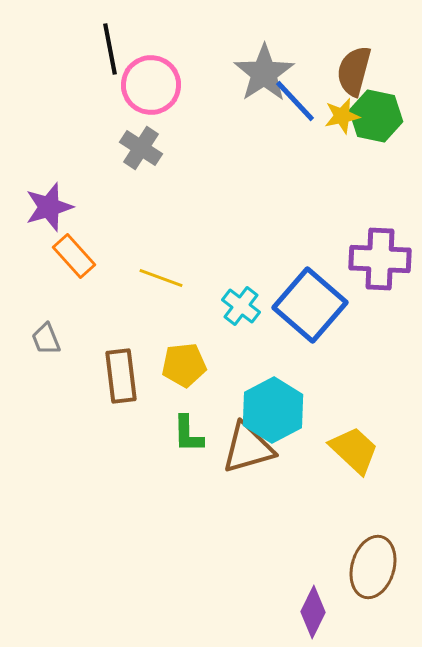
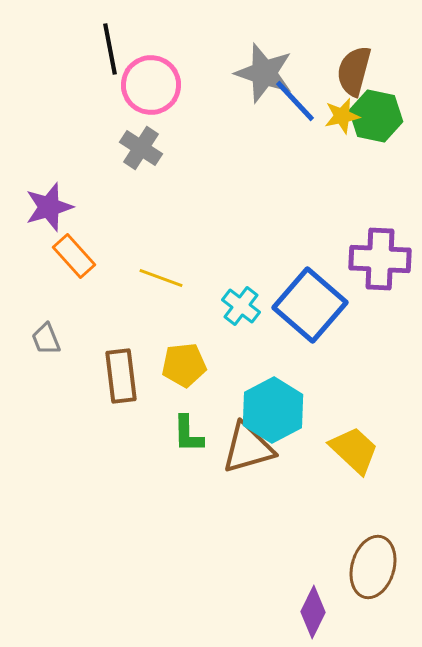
gray star: rotated 20 degrees counterclockwise
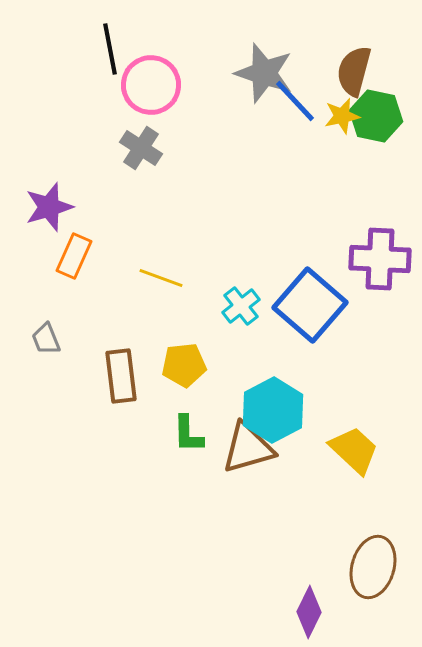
orange rectangle: rotated 66 degrees clockwise
cyan cross: rotated 15 degrees clockwise
purple diamond: moved 4 px left
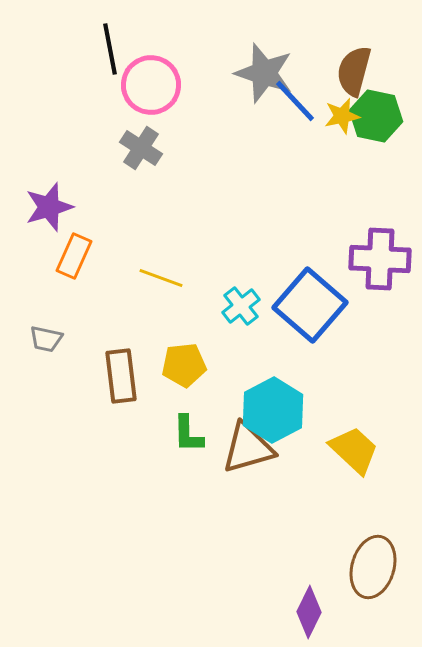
gray trapezoid: rotated 56 degrees counterclockwise
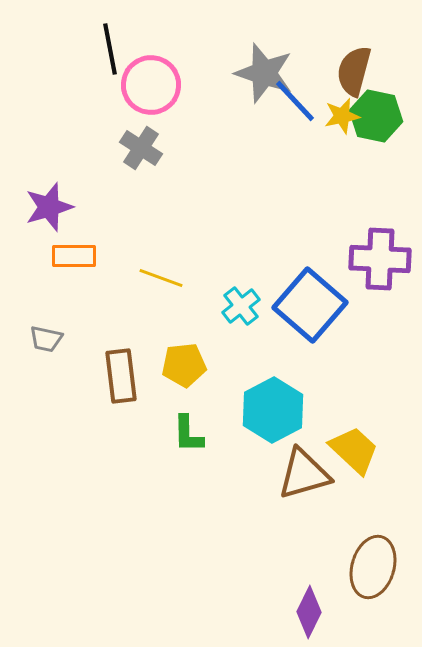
orange rectangle: rotated 66 degrees clockwise
brown triangle: moved 56 px right, 26 px down
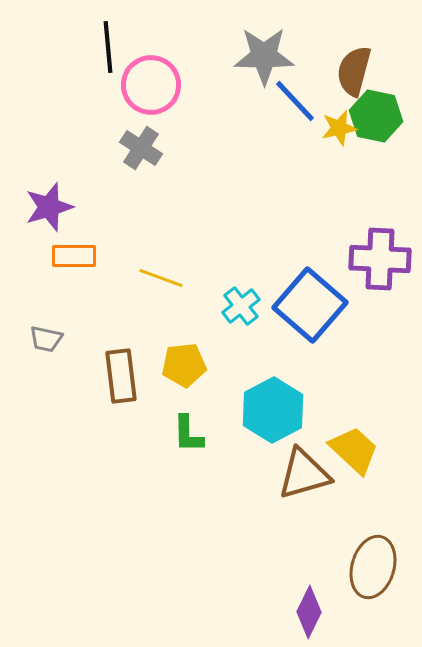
black line: moved 2 px left, 2 px up; rotated 6 degrees clockwise
gray star: moved 17 px up; rotated 18 degrees counterclockwise
yellow star: moved 3 px left, 12 px down
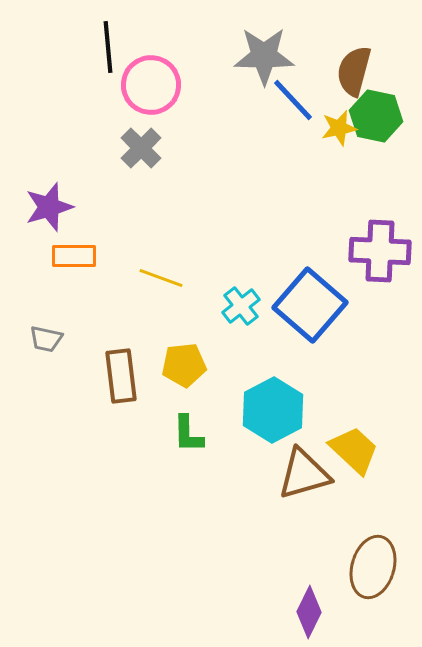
blue line: moved 2 px left, 1 px up
gray cross: rotated 12 degrees clockwise
purple cross: moved 8 px up
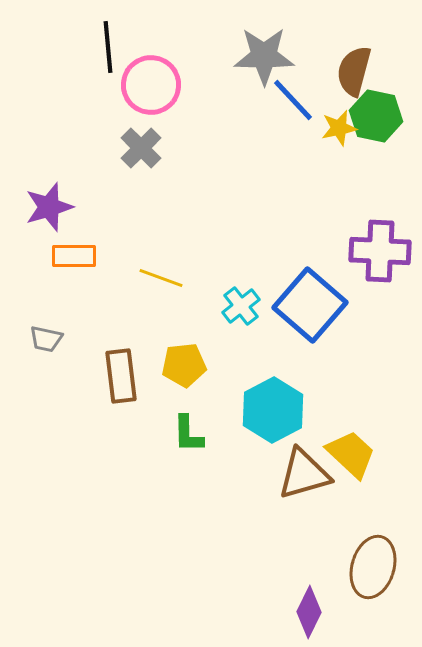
yellow trapezoid: moved 3 px left, 4 px down
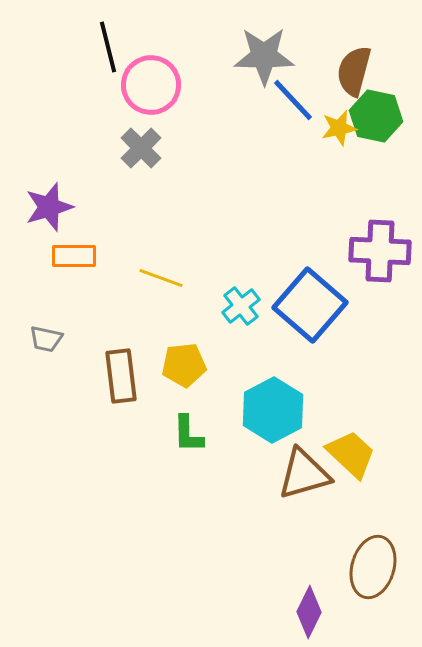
black line: rotated 9 degrees counterclockwise
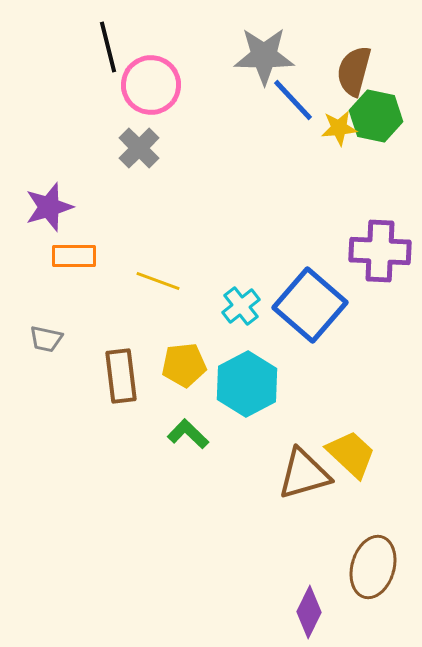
yellow star: rotated 6 degrees clockwise
gray cross: moved 2 px left
yellow line: moved 3 px left, 3 px down
cyan hexagon: moved 26 px left, 26 px up
green L-shape: rotated 135 degrees clockwise
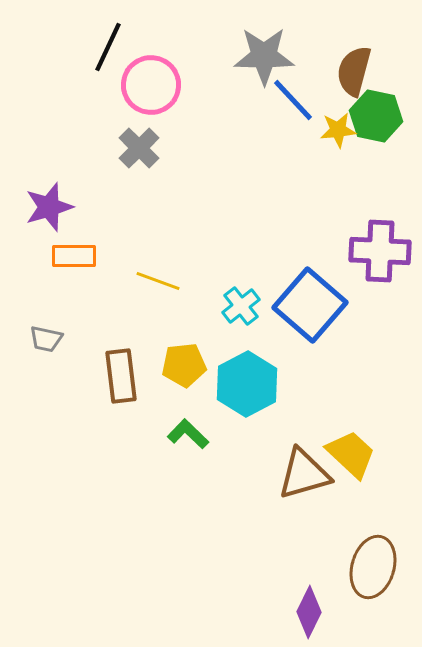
black line: rotated 39 degrees clockwise
yellow star: moved 1 px left, 2 px down
